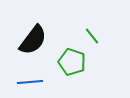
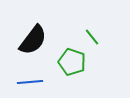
green line: moved 1 px down
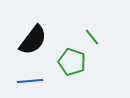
blue line: moved 1 px up
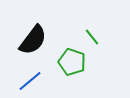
blue line: rotated 35 degrees counterclockwise
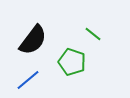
green line: moved 1 px right, 3 px up; rotated 12 degrees counterclockwise
blue line: moved 2 px left, 1 px up
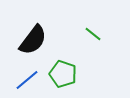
green pentagon: moved 9 px left, 12 px down
blue line: moved 1 px left
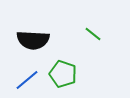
black semicircle: rotated 56 degrees clockwise
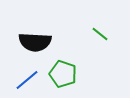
green line: moved 7 px right
black semicircle: moved 2 px right, 2 px down
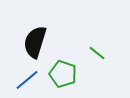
green line: moved 3 px left, 19 px down
black semicircle: rotated 104 degrees clockwise
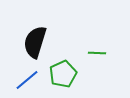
green line: rotated 36 degrees counterclockwise
green pentagon: rotated 28 degrees clockwise
